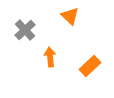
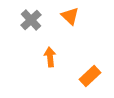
gray cross: moved 6 px right, 10 px up
orange rectangle: moved 10 px down
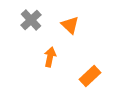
orange triangle: moved 9 px down
orange arrow: rotated 18 degrees clockwise
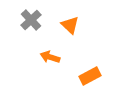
orange arrow: rotated 84 degrees counterclockwise
orange rectangle: rotated 15 degrees clockwise
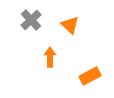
orange arrow: rotated 72 degrees clockwise
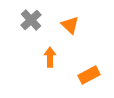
orange rectangle: moved 1 px left, 1 px up
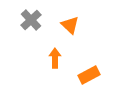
orange arrow: moved 5 px right, 1 px down
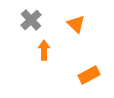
orange triangle: moved 6 px right, 1 px up
orange arrow: moved 11 px left, 8 px up
